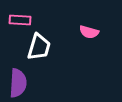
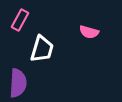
pink rectangle: rotated 65 degrees counterclockwise
white trapezoid: moved 3 px right, 2 px down
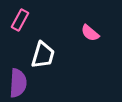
pink semicircle: moved 1 px right, 1 px down; rotated 24 degrees clockwise
white trapezoid: moved 1 px right, 6 px down
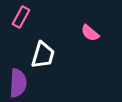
pink rectangle: moved 1 px right, 3 px up
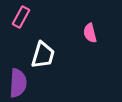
pink semicircle: rotated 36 degrees clockwise
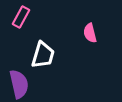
purple semicircle: moved 1 px right, 1 px down; rotated 16 degrees counterclockwise
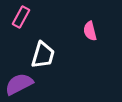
pink semicircle: moved 2 px up
purple semicircle: rotated 104 degrees counterclockwise
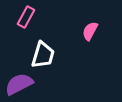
pink rectangle: moved 5 px right
pink semicircle: rotated 42 degrees clockwise
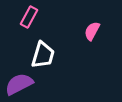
pink rectangle: moved 3 px right
pink semicircle: moved 2 px right
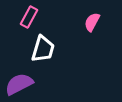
pink semicircle: moved 9 px up
white trapezoid: moved 6 px up
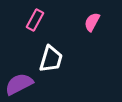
pink rectangle: moved 6 px right, 3 px down
white trapezoid: moved 8 px right, 10 px down
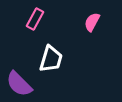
pink rectangle: moved 1 px up
purple semicircle: rotated 108 degrees counterclockwise
